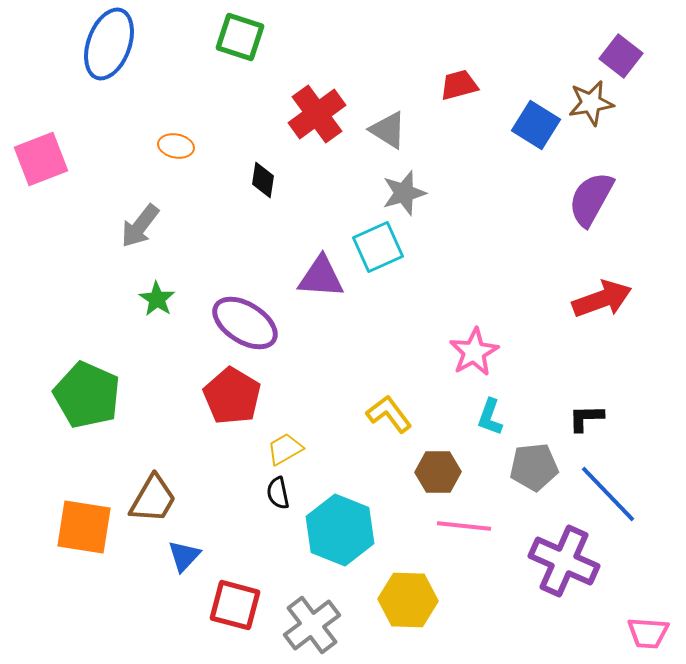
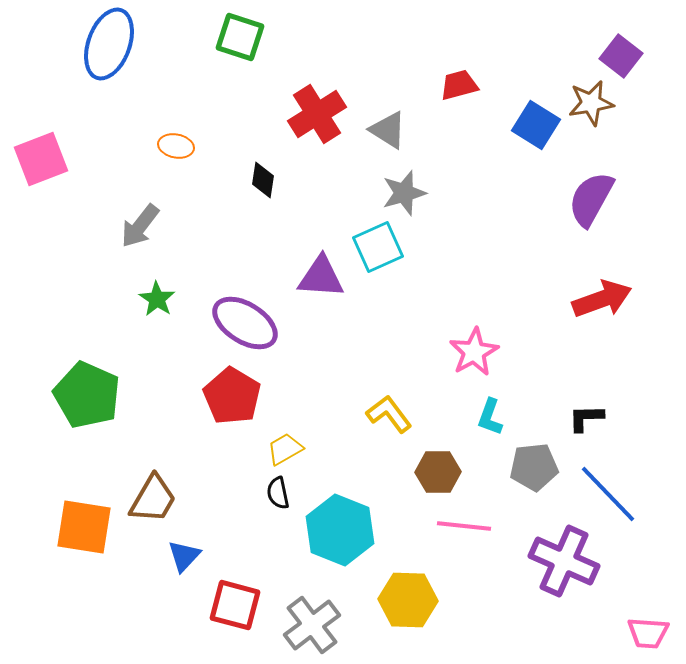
red cross: rotated 4 degrees clockwise
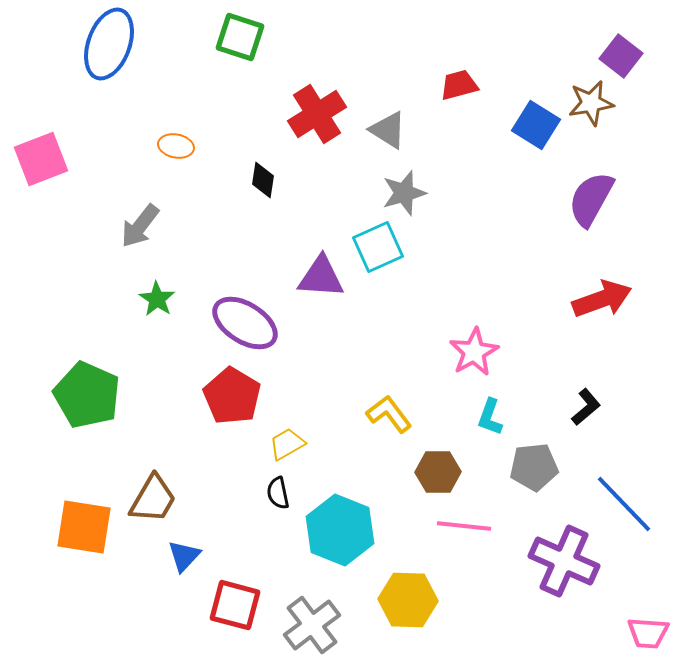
black L-shape: moved 11 px up; rotated 141 degrees clockwise
yellow trapezoid: moved 2 px right, 5 px up
blue line: moved 16 px right, 10 px down
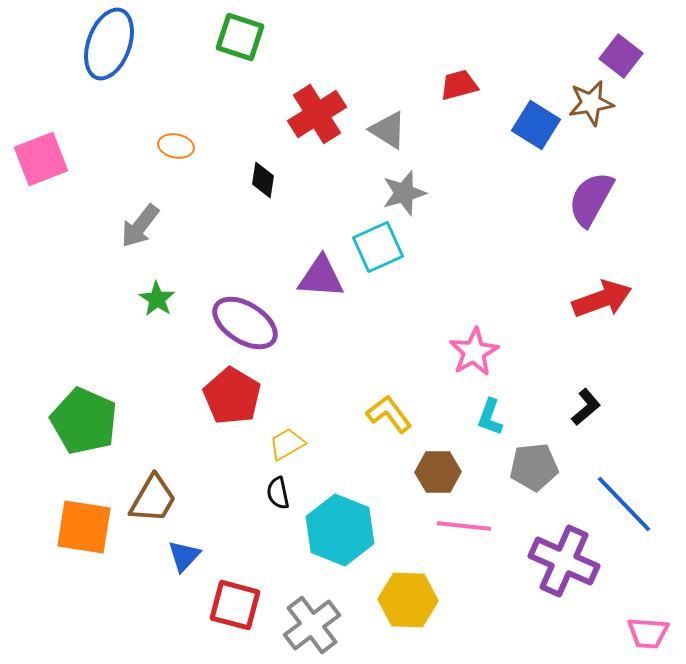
green pentagon: moved 3 px left, 26 px down
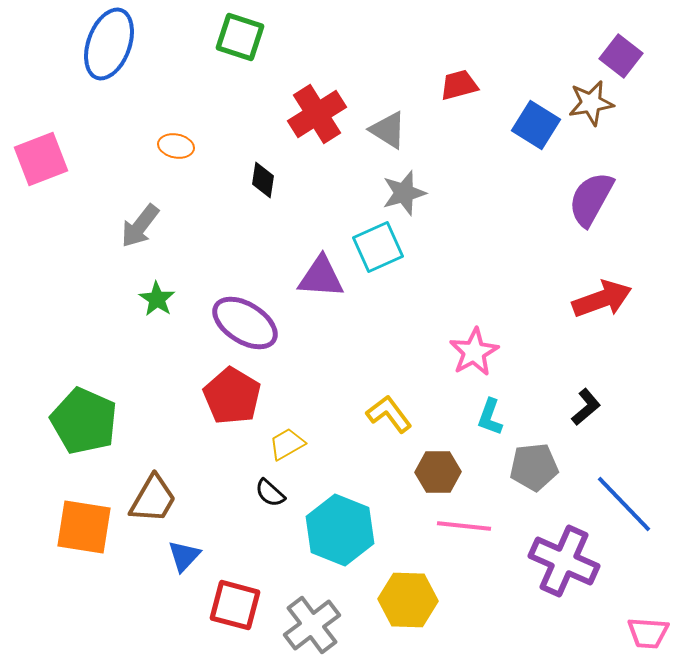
black semicircle: moved 8 px left; rotated 36 degrees counterclockwise
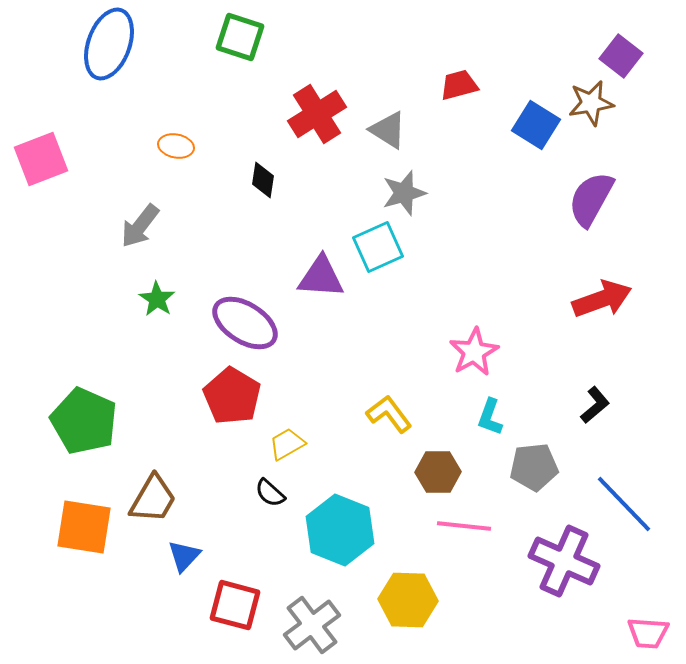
black L-shape: moved 9 px right, 2 px up
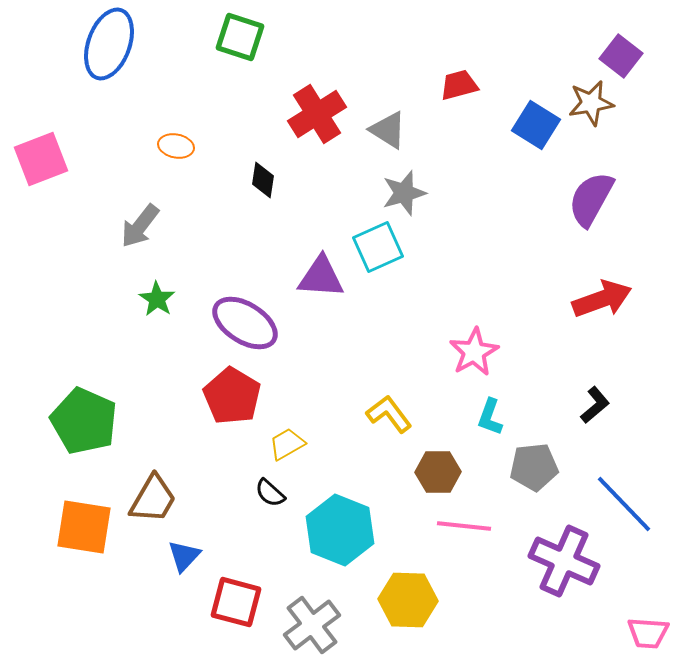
red square: moved 1 px right, 3 px up
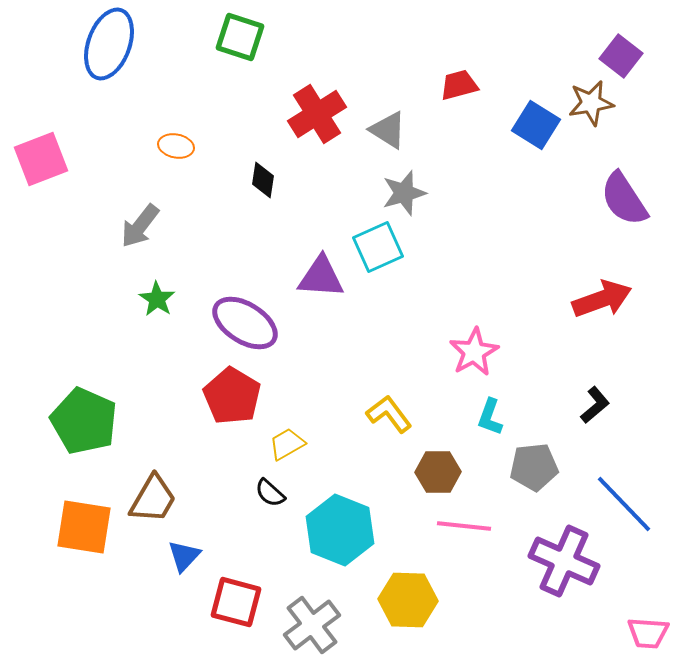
purple semicircle: moved 33 px right; rotated 62 degrees counterclockwise
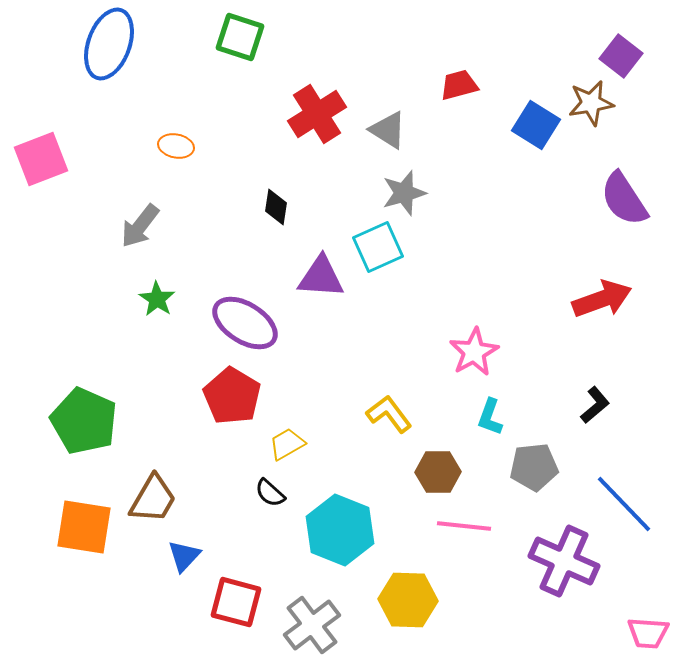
black diamond: moved 13 px right, 27 px down
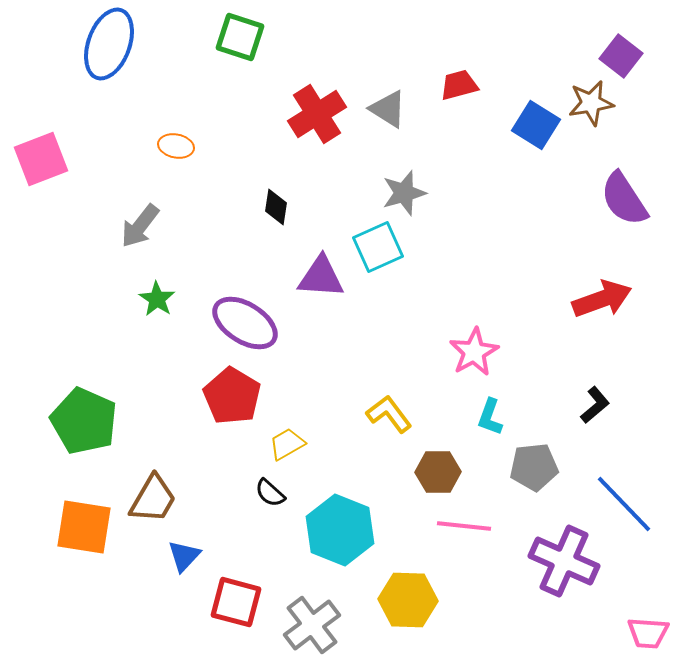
gray triangle: moved 21 px up
